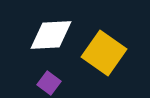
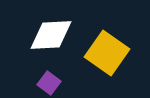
yellow square: moved 3 px right
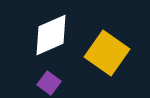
white diamond: rotated 21 degrees counterclockwise
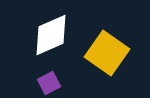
purple square: rotated 25 degrees clockwise
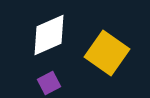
white diamond: moved 2 px left
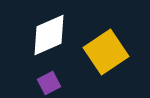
yellow square: moved 1 px left, 1 px up; rotated 21 degrees clockwise
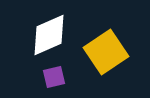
purple square: moved 5 px right, 6 px up; rotated 15 degrees clockwise
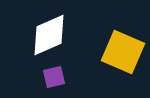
yellow square: moved 17 px right; rotated 33 degrees counterclockwise
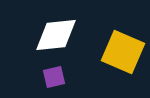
white diamond: moved 7 px right; rotated 18 degrees clockwise
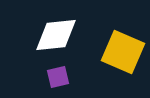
purple square: moved 4 px right
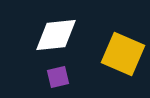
yellow square: moved 2 px down
